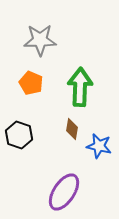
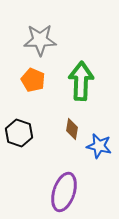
orange pentagon: moved 2 px right, 3 px up
green arrow: moved 1 px right, 6 px up
black hexagon: moved 2 px up
purple ellipse: rotated 15 degrees counterclockwise
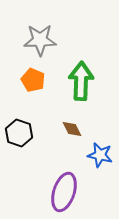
brown diamond: rotated 35 degrees counterclockwise
blue star: moved 1 px right, 9 px down
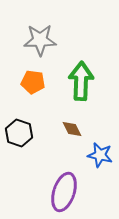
orange pentagon: moved 2 px down; rotated 15 degrees counterclockwise
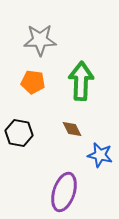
black hexagon: rotated 8 degrees counterclockwise
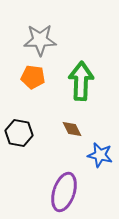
orange pentagon: moved 5 px up
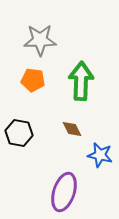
orange pentagon: moved 3 px down
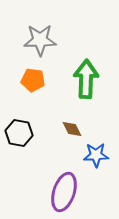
green arrow: moved 5 px right, 2 px up
blue star: moved 4 px left; rotated 15 degrees counterclockwise
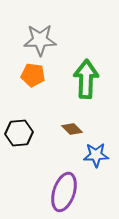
orange pentagon: moved 5 px up
brown diamond: rotated 20 degrees counterclockwise
black hexagon: rotated 16 degrees counterclockwise
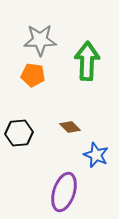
green arrow: moved 1 px right, 18 px up
brown diamond: moved 2 px left, 2 px up
blue star: rotated 25 degrees clockwise
